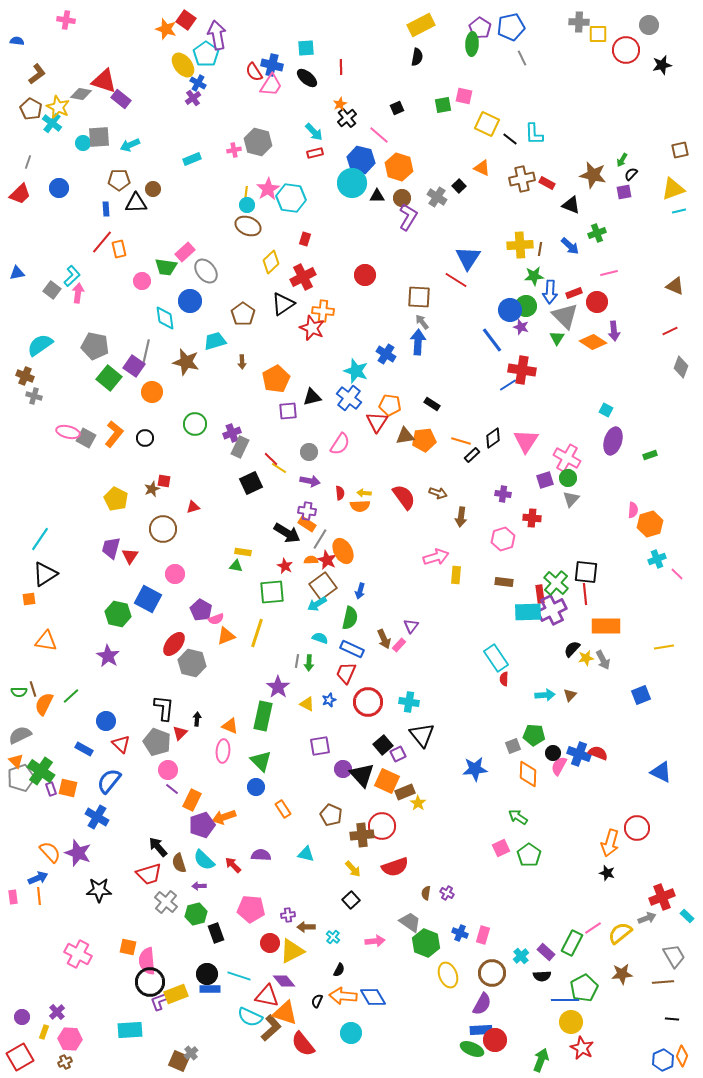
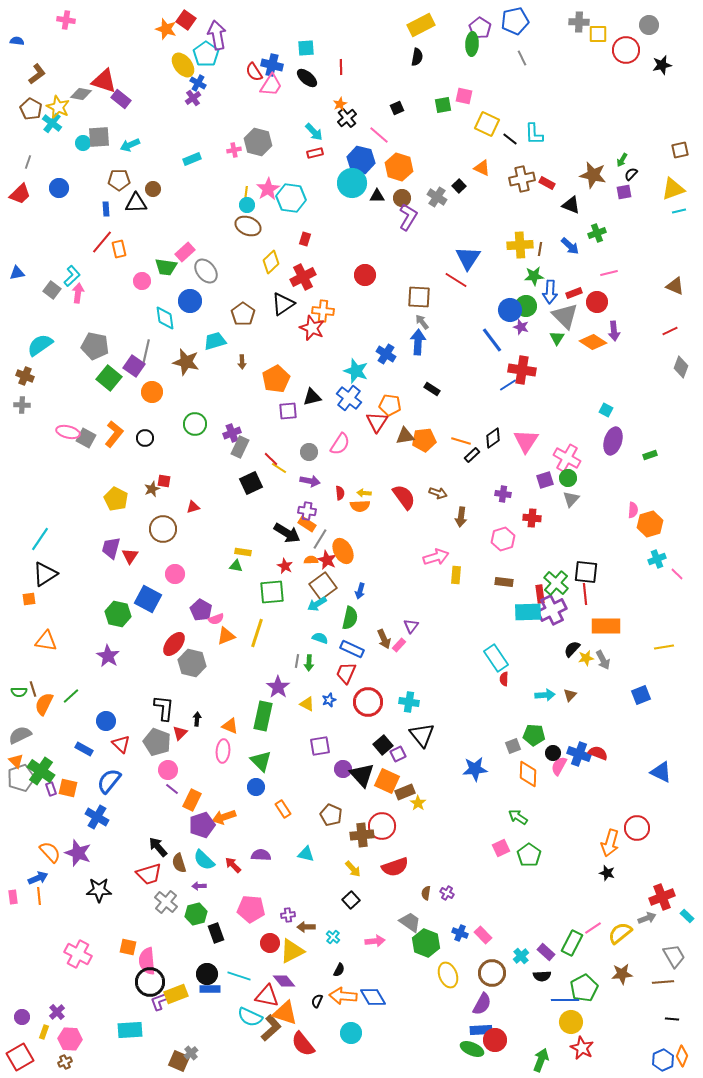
blue pentagon at (511, 27): moved 4 px right, 6 px up
gray cross at (34, 396): moved 12 px left, 9 px down; rotated 14 degrees counterclockwise
black rectangle at (432, 404): moved 15 px up
pink rectangle at (483, 935): rotated 60 degrees counterclockwise
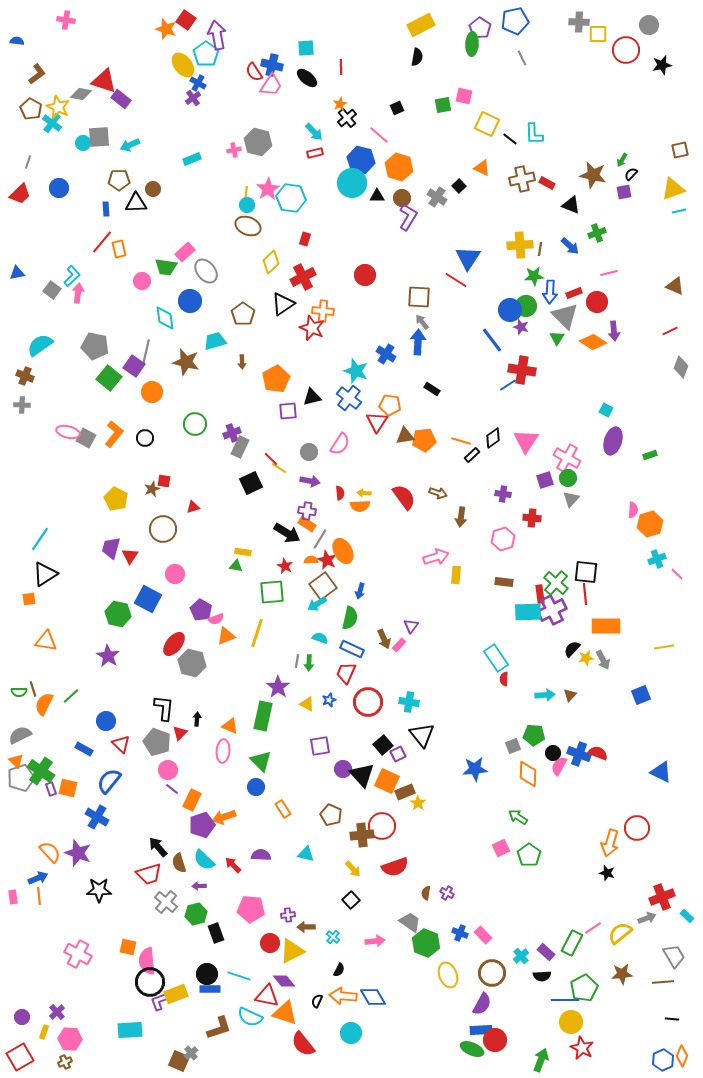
brown L-shape at (271, 1028): moved 52 px left; rotated 24 degrees clockwise
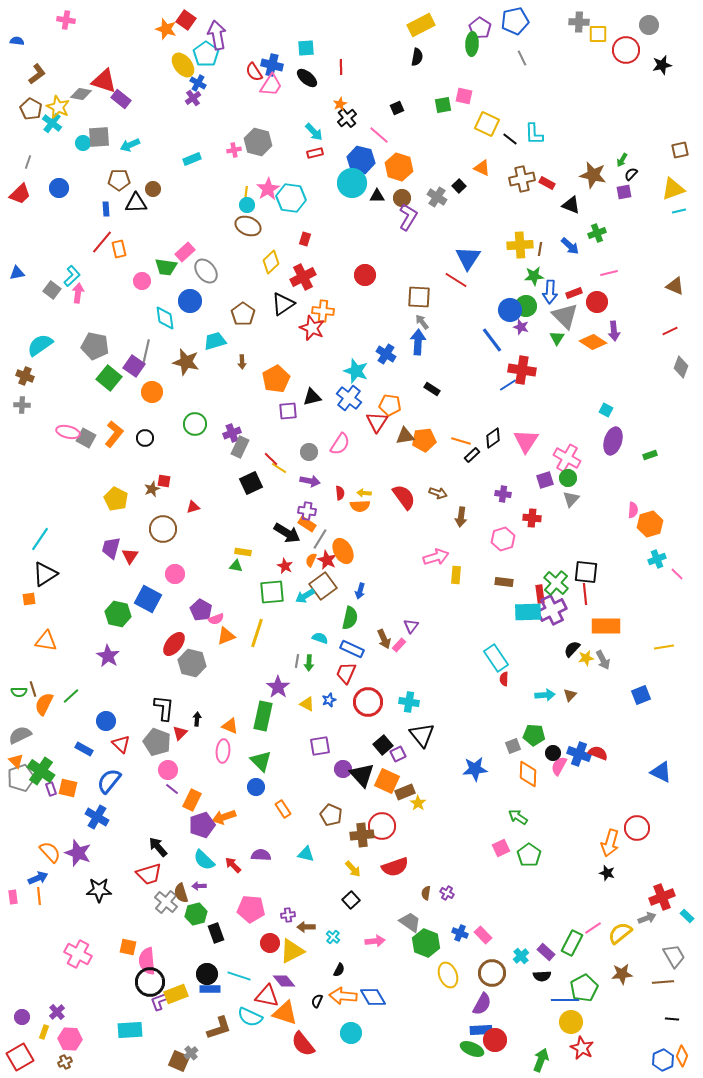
orange semicircle at (311, 560): rotated 64 degrees counterclockwise
cyan arrow at (317, 604): moved 12 px left, 8 px up
brown semicircle at (179, 863): moved 2 px right, 30 px down
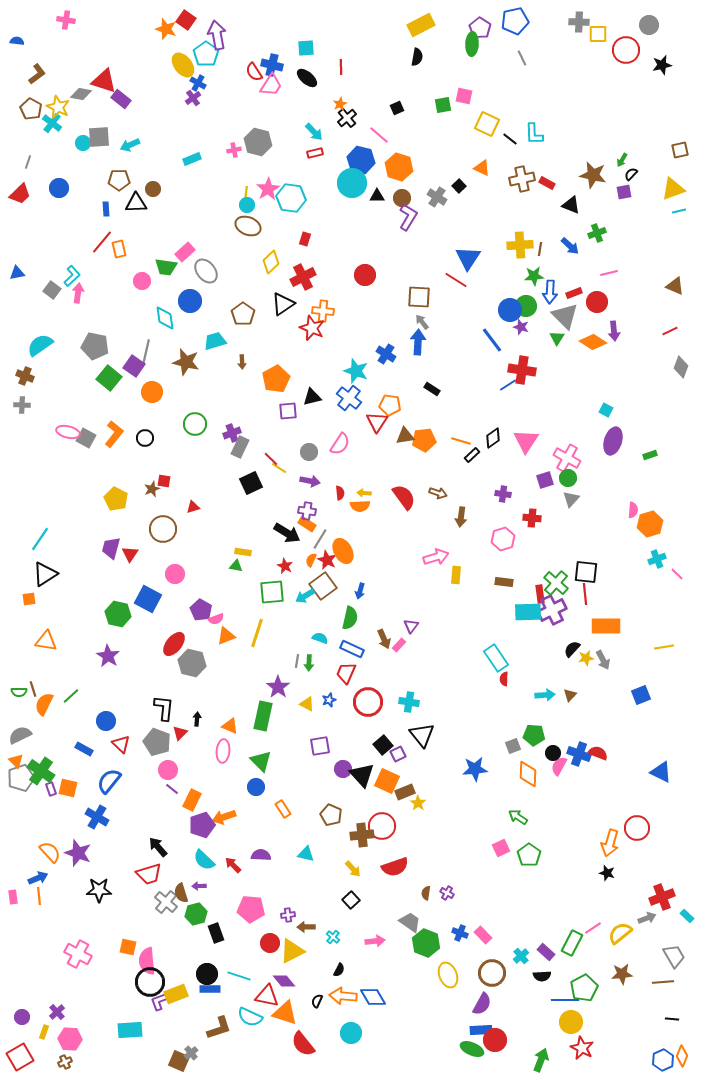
red triangle at (130, 556): moved 2 px up
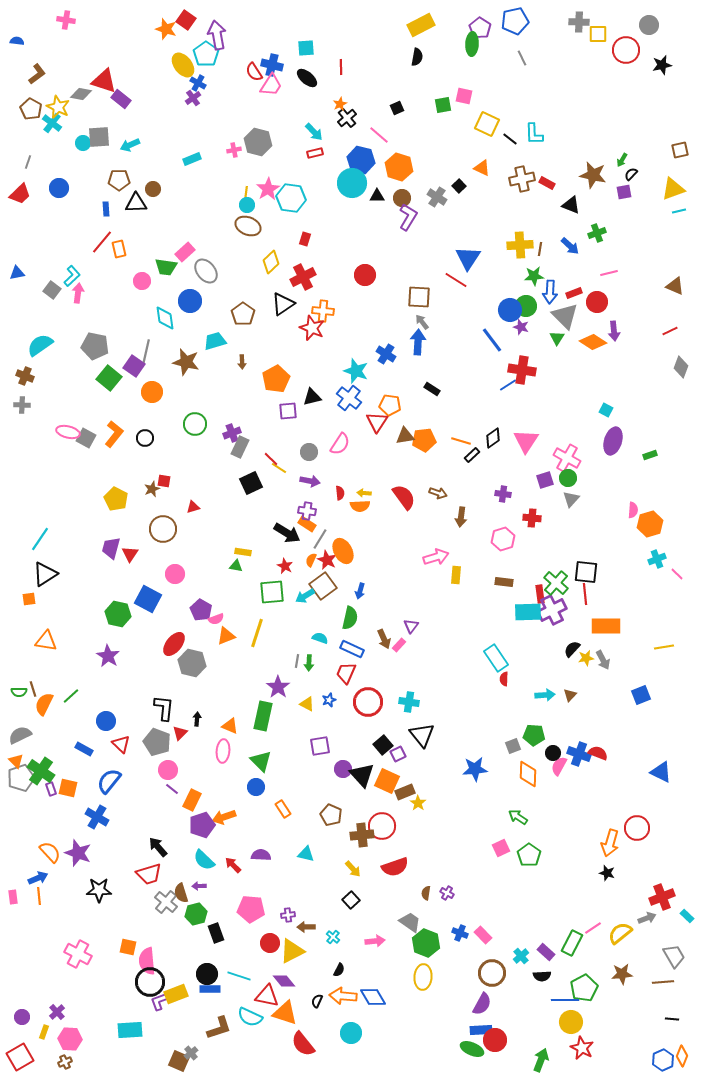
yellow ellipse at (448, 975): moved 25 px left, 2 px down; rotated 25 degrees clockwise
